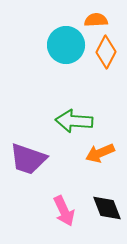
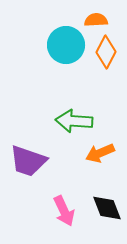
purple trapezoid: moved 2 px down
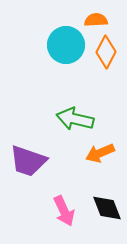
green arrow: moved 1 px right, 2 px up; rotated 9 degrees clockwise
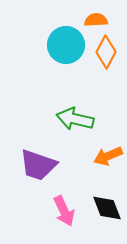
orange arrow: moved 8 px right, 3 px down
purple trapezoid: moved 10 px right, 4 px down
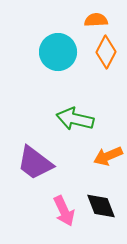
cyan circle: moved 8 px left, 7 px down
purple trapezoid: moved 3 px left, 2 px up; rotated 18 degrees clockwise
black diamond: moved 6 px left, 2 px up
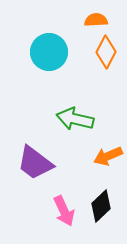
cyan circle: moved 9 px left
black diamond: rotated 68 degrees clockwise
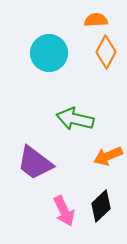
cyan circle: moved 1 px down
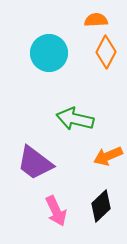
pink arrow: moved 8 px left
